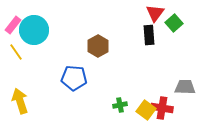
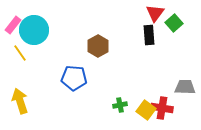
yellow line: moved 4 px right, 1 px down
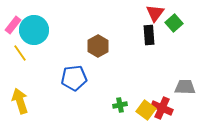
blue pentagon: rotated 10 degrees counterclockwise
red cross: rotated 15 degrees clockwise
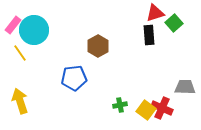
red triangle: rotated 36 degrees clockwise
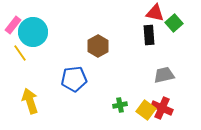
red triangle: rotated 30 degrees clockwise
cyan circle: moved 1 px left, 2 px down
blue pentagon: moved 1 px down
gray trapezoid: moved 21 px left, 12 px up; rotated 15 degrees counterclockwise
yellow arrow: moved 10 px right
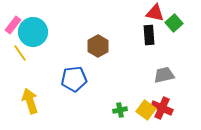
green cross: moved 5 px down
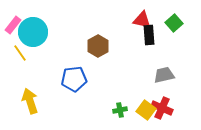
red triangle: moved 13 px left, 7 px down
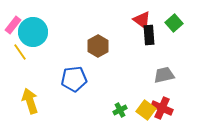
red triangle: rotated 24 degrees clockwise
yellow line: moved 1 px up
green cross: rotated 16 degrees counterclockwise
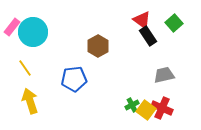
pink rectangle: moved 1 px left, 2 px down
black rectangle: moved 1 px left, 1 px down; rotated 30 degrees counterclockwise
yellow line: moved 5 px right, 16 px down
green cross: moved 12 px right, 5 px up
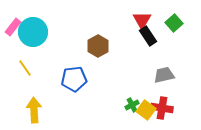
red triangle: rotated 24 degrees clockwise
pink rectangle: moved 1 px right
yellow arrow: moved 4 px right, 9 px down; rotated 15 degrees clockwise
red cross: rotated 15 degrees counterclockwise
